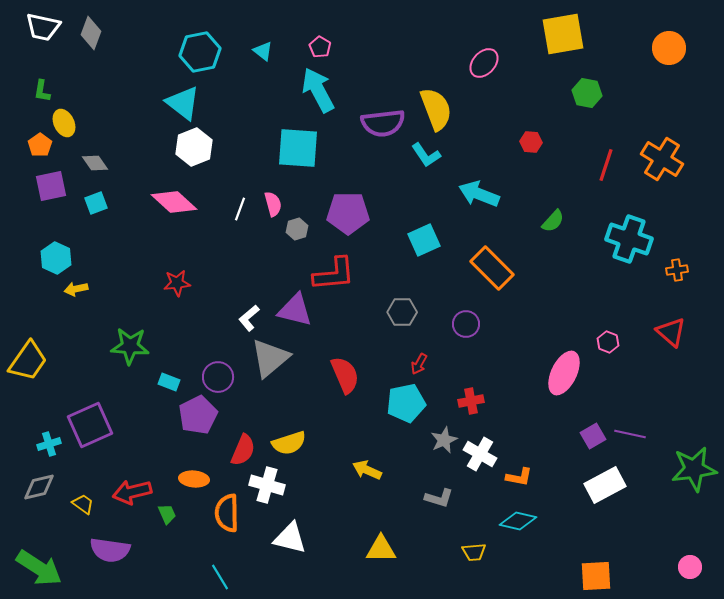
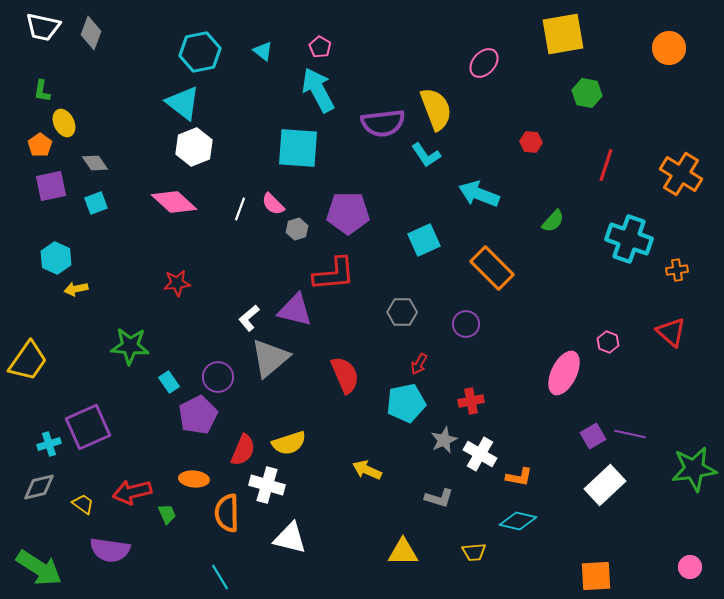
orange cross at (662, 159): moved 19 px right, 15 px down
pink semicircle at (273, 204): rotated 150 degrees clockwise
cyan rectangle at (169, 382): rotated 35 degrees clockwise
purple square at (90, 425): moved 2 px left, 2 px down
white rectangle at (605, 485): rotated 15 degrees counterclockwise
yellow triangle at (381, 549): moved 22 px right, 3 px down
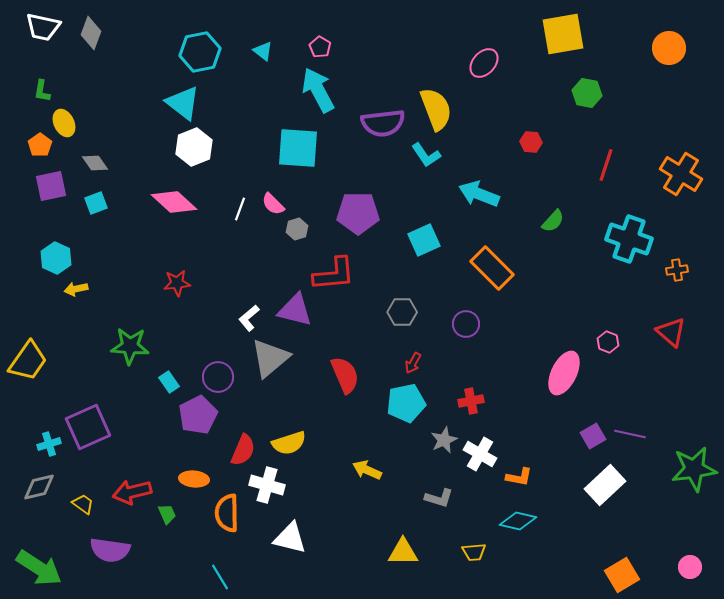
purple pentagon at (348, 213): moved 10 px right
red arrow at (419, 364): moved 6 px left, 1 px up
orange square at (596, 576): moved 26 px right, 1 px up; rotated 28 degrees counterclockwise
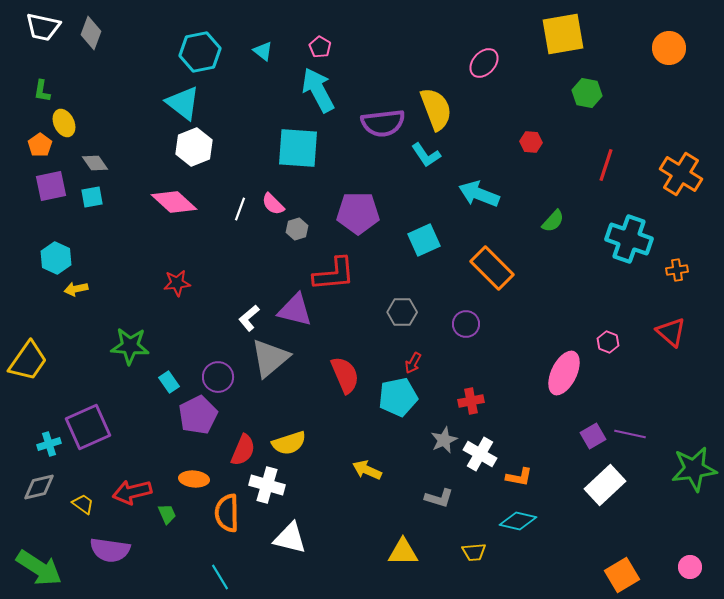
cyan square at (96, 203): moved 4 px left, 6 px up; rotated 10 degrees clockwise
cyan pentagon at (406, 403): moved 8 px left, 6 px up
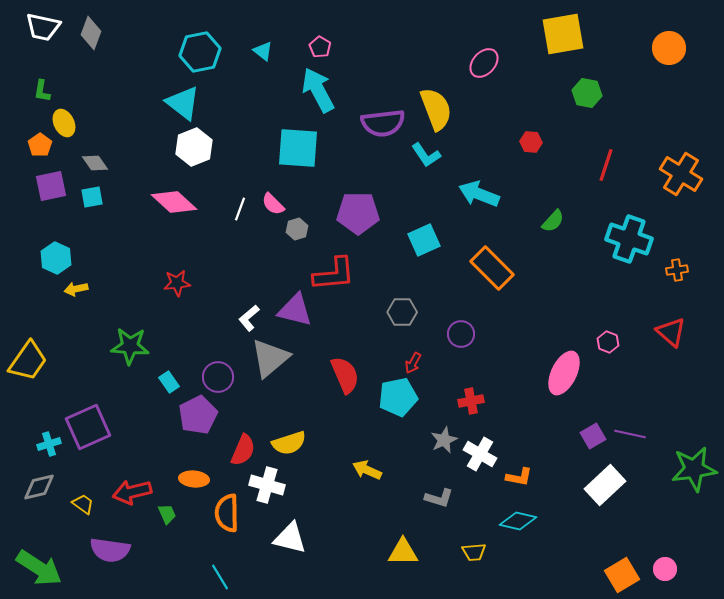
purple circle at (466, 324): moved 5 px left, 10 px down
pink circle at (690, 567): moved 25 px left, 2 px down
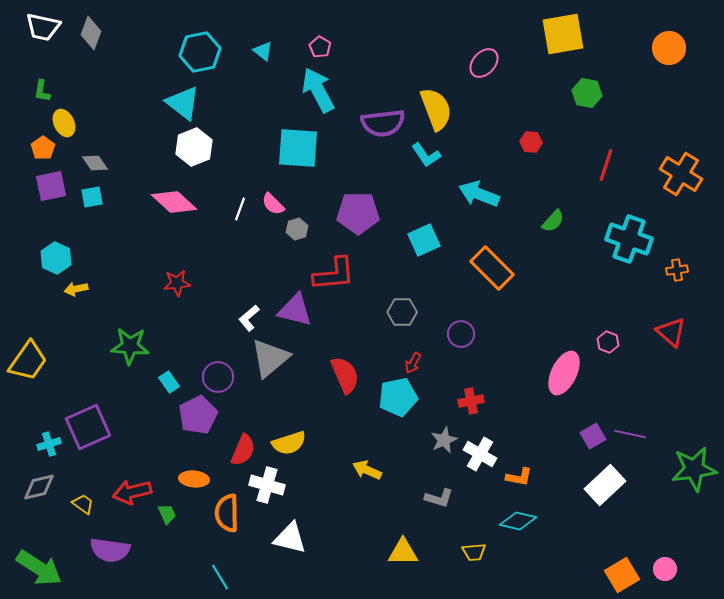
orange pentagon at (40, 145): moved 3 px right, 3 px down
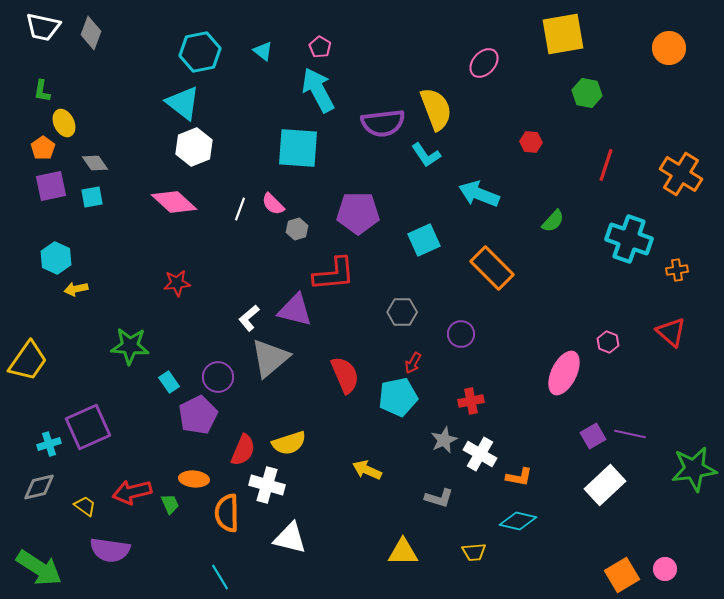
yellow trapezoid at (83, 504): moved 2 px right, 2 px down
green trapezoid at (167, 514): moved 3 px right, 10 px up
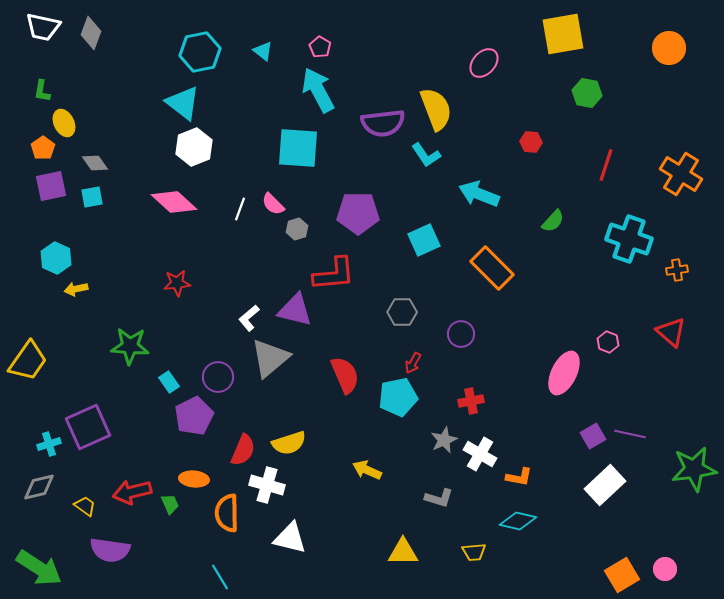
purple pentagon at (198, 415): moved 4 px left, 1 px down
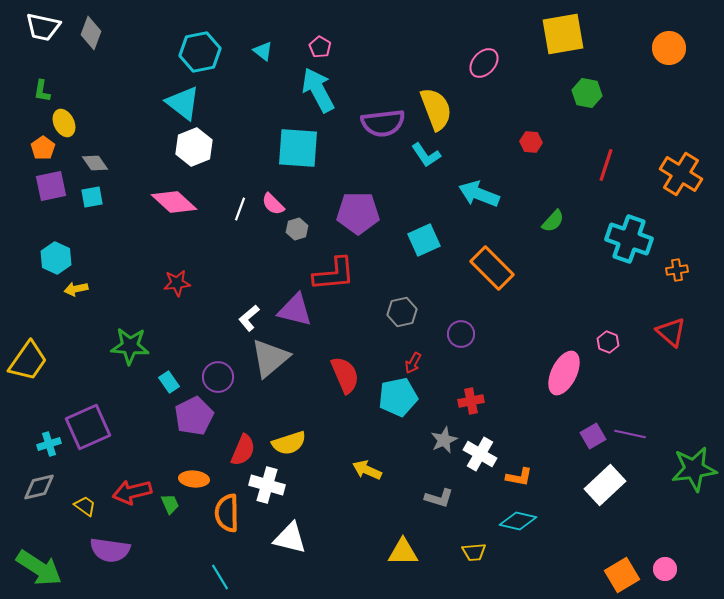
gray hexagon at (402, 312): rotated 12 degrees counterclockwise
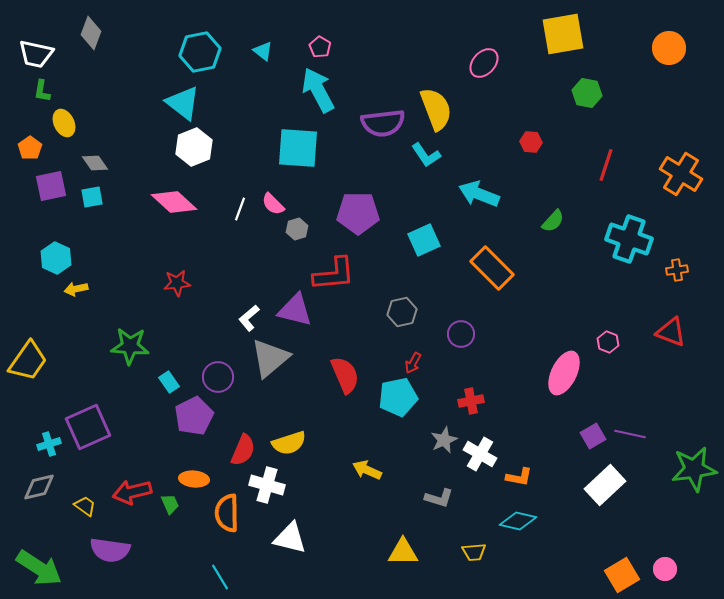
white trapezoid at (43, 27): moved 7 px left, 27 px down
orange pentagon at (43, 148): moved 13 px left
red triangle at (671, 332): rotated 20 degrees counterclockwise
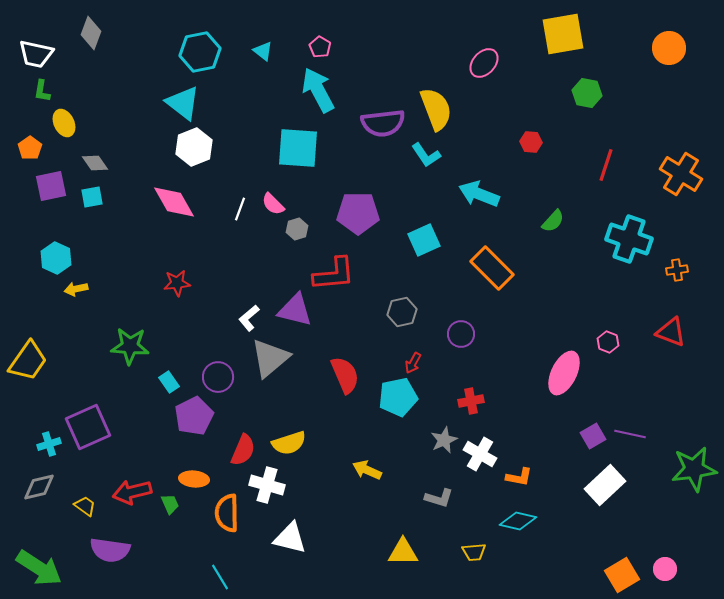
pink diamond at (174, 202): rotated 18 degrees clockwise
